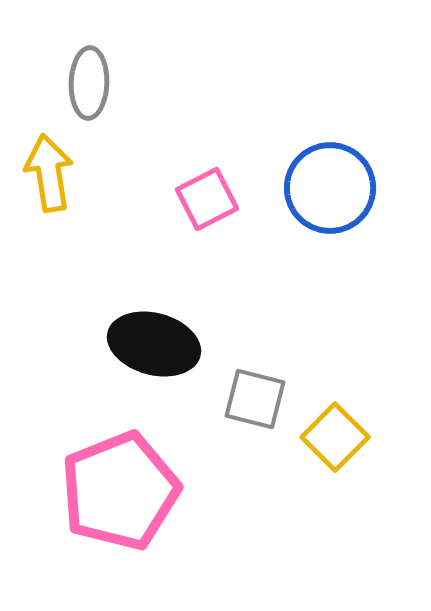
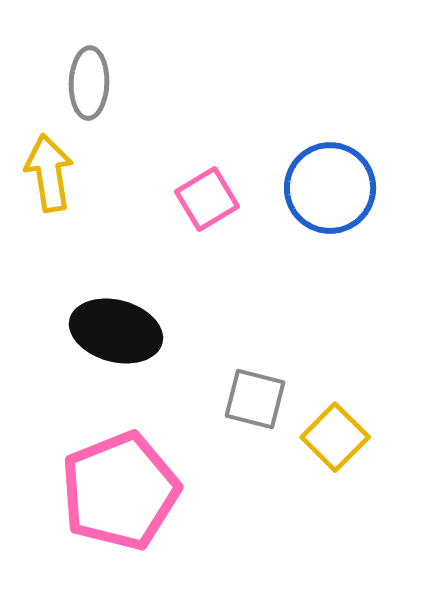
pink square: rotated 4 degrees counterclockwise
black ellipse: moved 38 px left, 13 px up
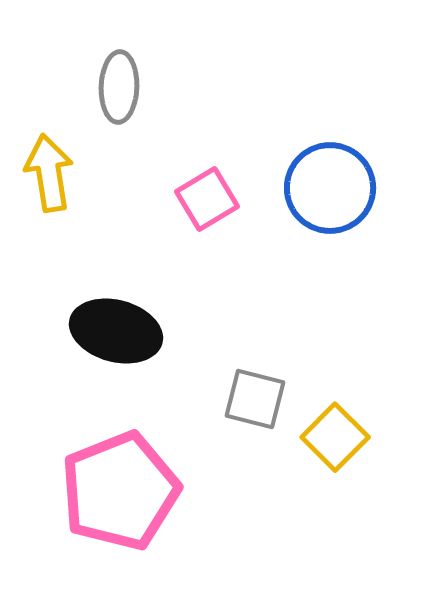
gray ellipse: moved 30 px right, 4 px down
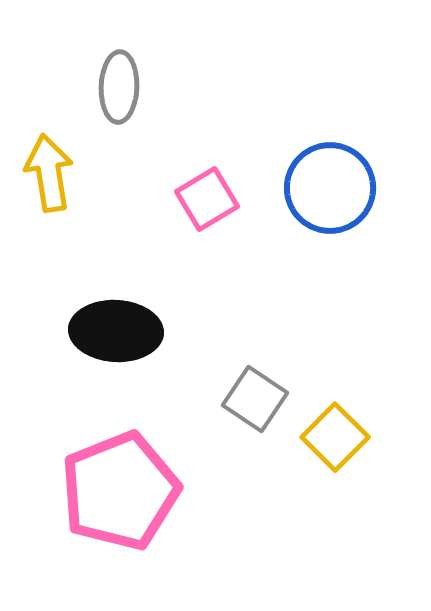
black ellipse: rotated 12 degrees counterclockwise
gray square: rotated 20 degrees clockwise
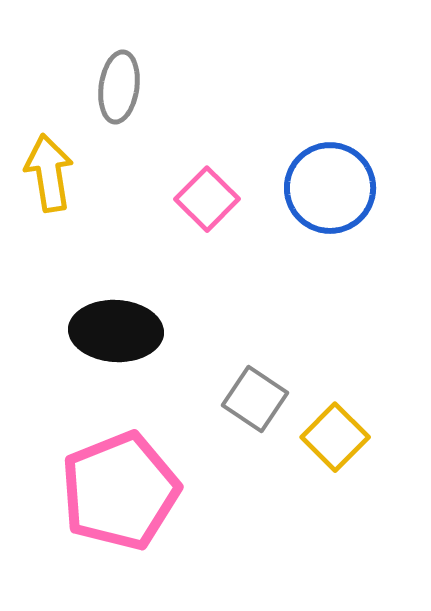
gray ellipse: rotated 6 degrees clockwise
pink square: rotated 14 degrees counterclockwise
